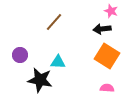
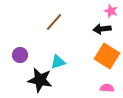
cyan triangle: rotated 21 degrees counterclockwise
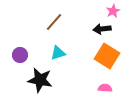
pink star: moved 2 px right; rotated 24 degrees clockwise
cyan triangle: moved 9 px up
pink semicircle: moved 2 px left
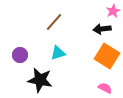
pink semicircle: rotated 24 degrees clockwise
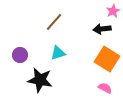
orange square: moved 3 px down
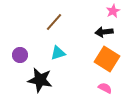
black arrow: moved 2 px right, 3 px down
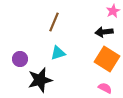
brown line: rotated 18 degrees counterclockwise
purple circle: moved 4 px down
black star: rotated 25 degrees counterclockwise
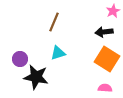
black star: moved 4 px left, 3 px up; rotated 25 degrees clockwise
pink semicircle: rotated 24 degrees counterclockwise
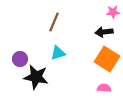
pink star: moved 1 px down; rotated 24 degrees clockwise
pink semicircle: moved 1 px left
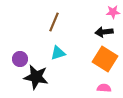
orange square: moved 2 px left
